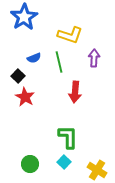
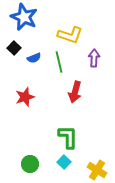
blue star: rotated 16 degrees counterclockwise
black square: moved 4 px left, 28 px up
red arrow: rotated 10 degrees clockwise
red star: rotated 24 degrees clockwise
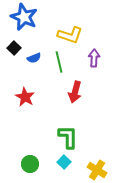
red star: rotated 24 degrees counterclockwise
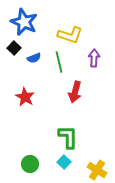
blue star: moved 5 px down
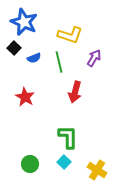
purple arrow: rotated 30 degrees clockwise
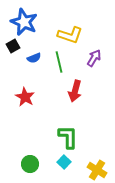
black square: moved 1 px left, 2 px up; rotated 16 degrees clockwise
red arrow: moved 1 px up
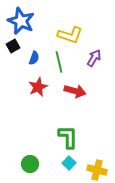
blue star: moved 3 px left, 1 px up
blue semicircle: rotated 48 degrees counterclockwise
red arrow: rotated 90 degrees counterclockwise
red star: moved 13 px right, 10 px up; rotated 18 degrees clockwise
cyan square: moved 5 px right, 1 px down
yellow cross: rotated 18 degrees counterclockwise
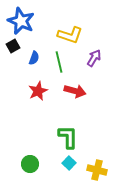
red star: moved 4 px down
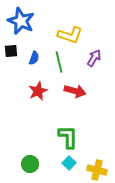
black square: moved 2 px left, 5 px down; rotated 24 degrees clockwise
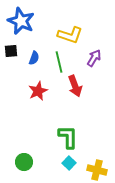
red arrow: moved 5 px up; rotated 55 degrees clockwise
green circle: moved 6 px left, 2 px up
